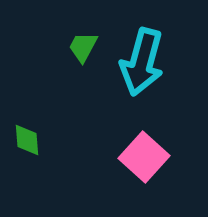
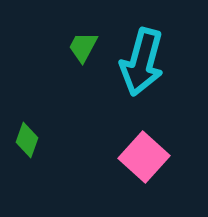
green diamond: rotated 24 degrees clockwise
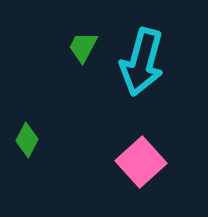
green diamond: rotated 8 degrees clockwise
pink square: moved 3 px left, 5 px down; rotated 6 degrees clockwise
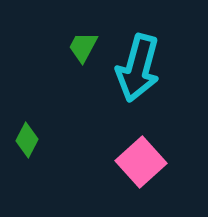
cyan arrow: moved 4 px left, 6 px down
